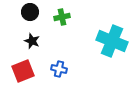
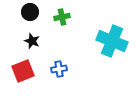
blue cross: rotated 21 degrees counterclockwise
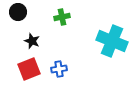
black circle: moved 12 px left
red square: moved 6 px right, 2 px up
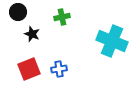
black star: moved 7 px up
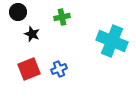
blue cross: rotated 14 degrees counterclockwise
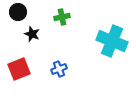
red square: moved 10 px left
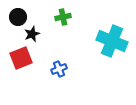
black circle: moved 5 px down
green cross: moved 1 px right
black star: rotated 28 degrees clockwise
red square: moved 2 px right, 11 px up
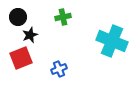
black star: moved 2 px left, 1 px down
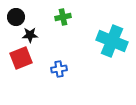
black circle: moved 2 px left
black star: rotated 21 degrees clockwise
blue cross: rotated 14 degrees clockwise
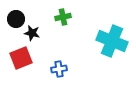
black circle: moved 2 px down
black star: moved 2 px right, 2 px up; rotated 14 degrees clockwise
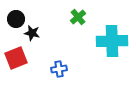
green cross: moved 15 px right; rotated 28 degrees counterclockwise
cyan cross: rotated 24 degrees counterclockwise
red square: moved 5 px left
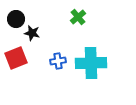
cyan cross: moved 21 px left, 22 px down
blue cross: moved 1 px left, 8 px up
